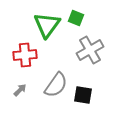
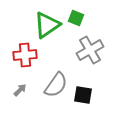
green triangle: rotated 20 degrees clockwise
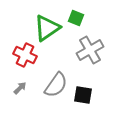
green triangle: moved 3 px down
red cross: rotated 30 degrees clockwise
gray arrow: moved 2 px up
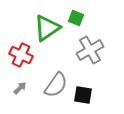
red cross: moved 4 px left
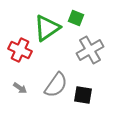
red cross: moved 1 px left, 5 px up
gray arrow: rotated 80 degrees clockwise
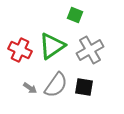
green square: moved 1 px left, 3 px up
green triangle: moved 5 px right, 18 px down
gray arrow: moved 10 px right
black square: moved 1 px right, 8 px up
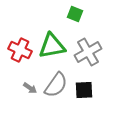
green square: moved 1 px up
green triangle: rotated 24 degrees clockwise
gray cross: moved 2 px left, 2 px down
black square: moved 3 px down; rotated 12 degrees counterclockwise
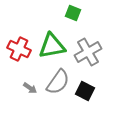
green square: moved 2 px left, 1 px up
red cross: moved 1 px left, 1 px up
gray semicircle: moved 2 px right, 3 px up
black square: moved 1 px right, 1 px down; rotated 30 degrees clockwise
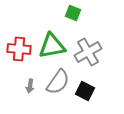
red cross: rotated 20 degrees counterclockwise
gray arrow: moved 2 px up; rotated 64 degrees clockwise
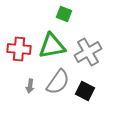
green square: moved 9 px left, 1 px down
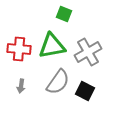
gray arrow: moved 9 px left
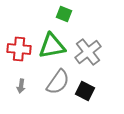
gray cross: rotated 8 degrees counterclockwise
